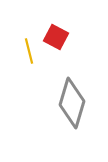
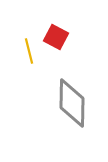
gray diamond: rotated 15 degrees counterclockwise
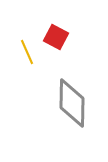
yellow line: moved 2 px left, 1 px down; rotated 10 degrees counterclockwise
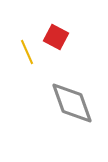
gray diamond: rotated 21 degrees counterclockwise
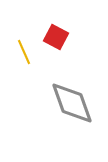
yellow line: moved 3 px left
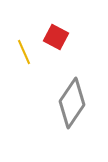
gray diamond: rotated 54 degrees clockwise
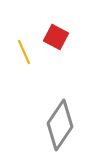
gray diamond: moved 12 px left, 22 px down
